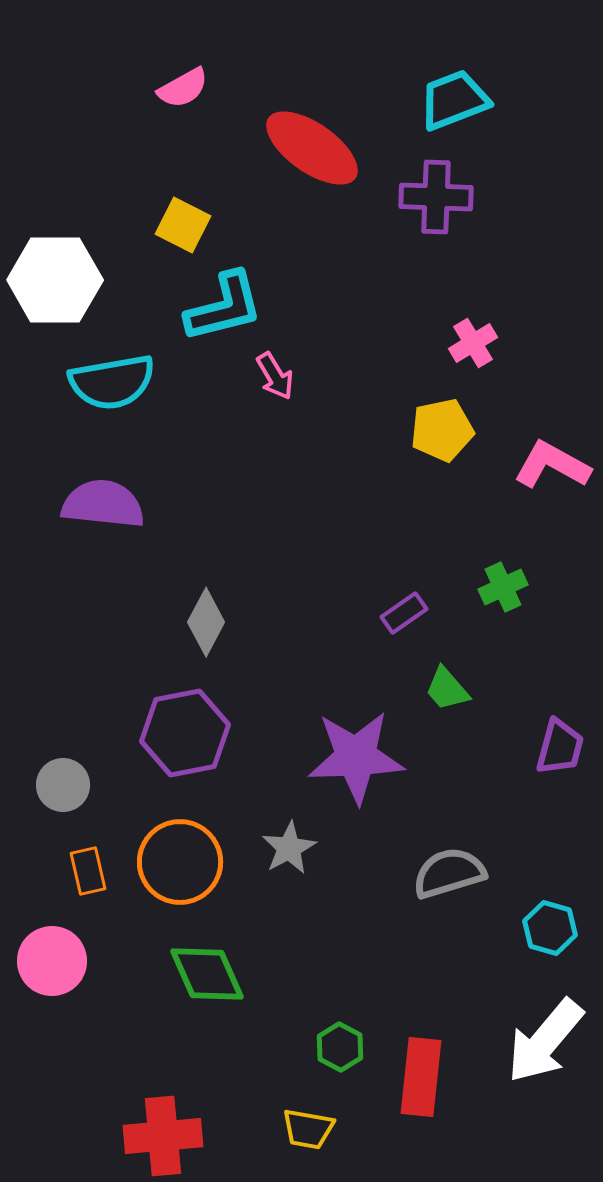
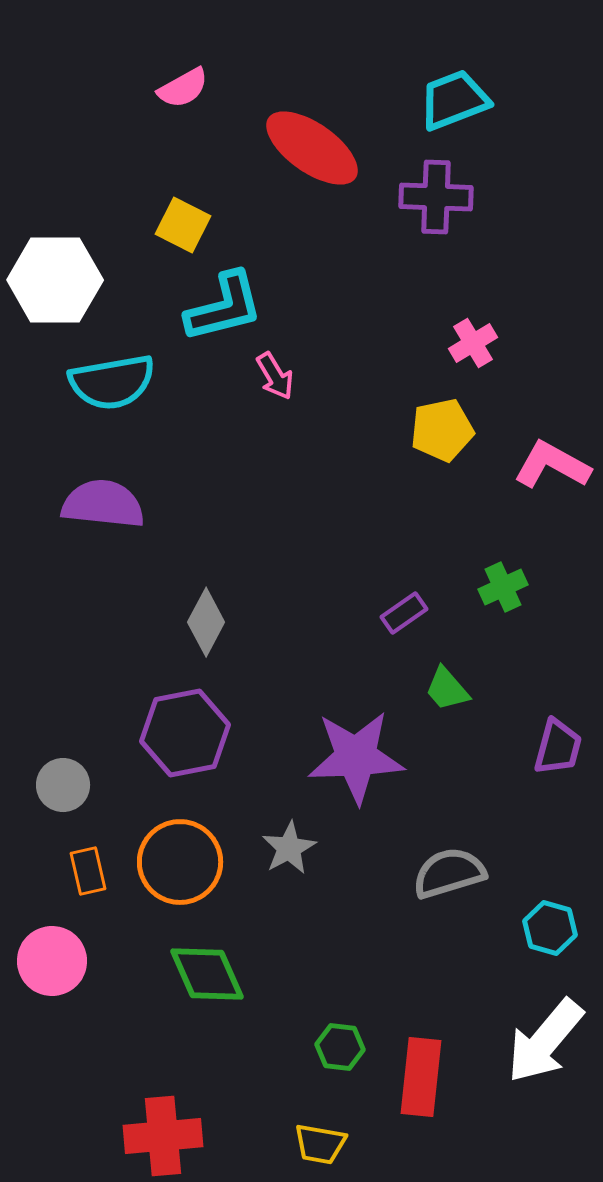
purple trapezoid: moved 2 px left
green hexagon: rotated 21 degrees counterclockwise
yellow trapezoid: moved 12 px right, 15 px down
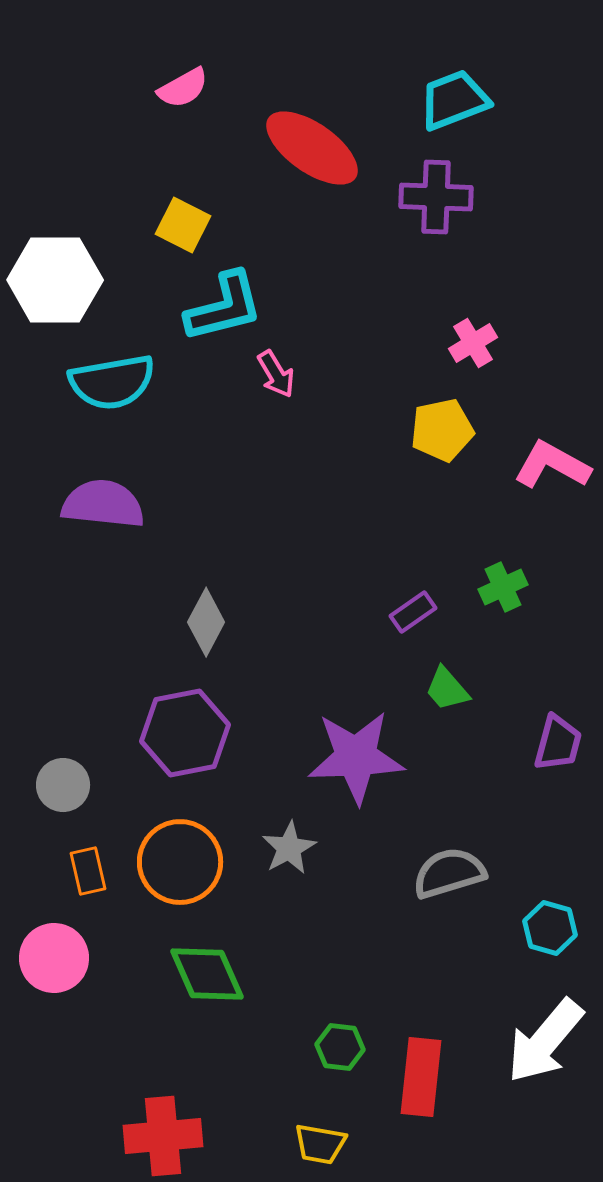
pink arrow: moved 1 px right, 2 px up
purple rectangle: moved 9 px right, 1 px up
purple trapezoid: moved 4 px up
pink circle: moved 2 px right, 3 px up
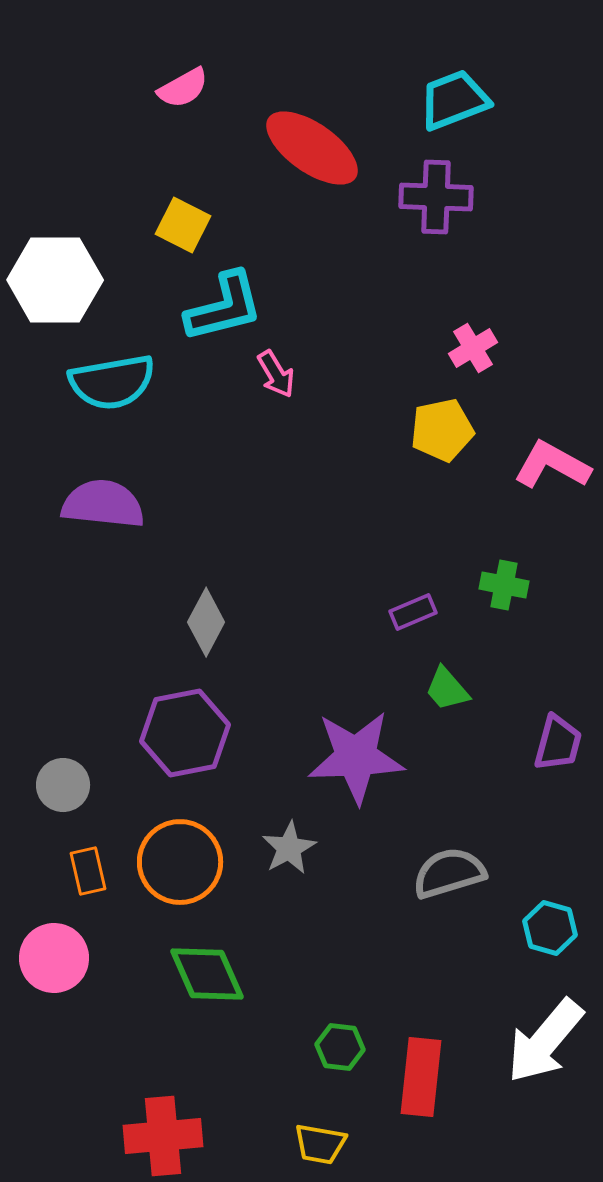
pink cross: moved 5 px down
green cross: moved 1 px right, 2 px up; rotated 36 degrees clockwise
purple rectangle: rotated 12 degrees clockwise
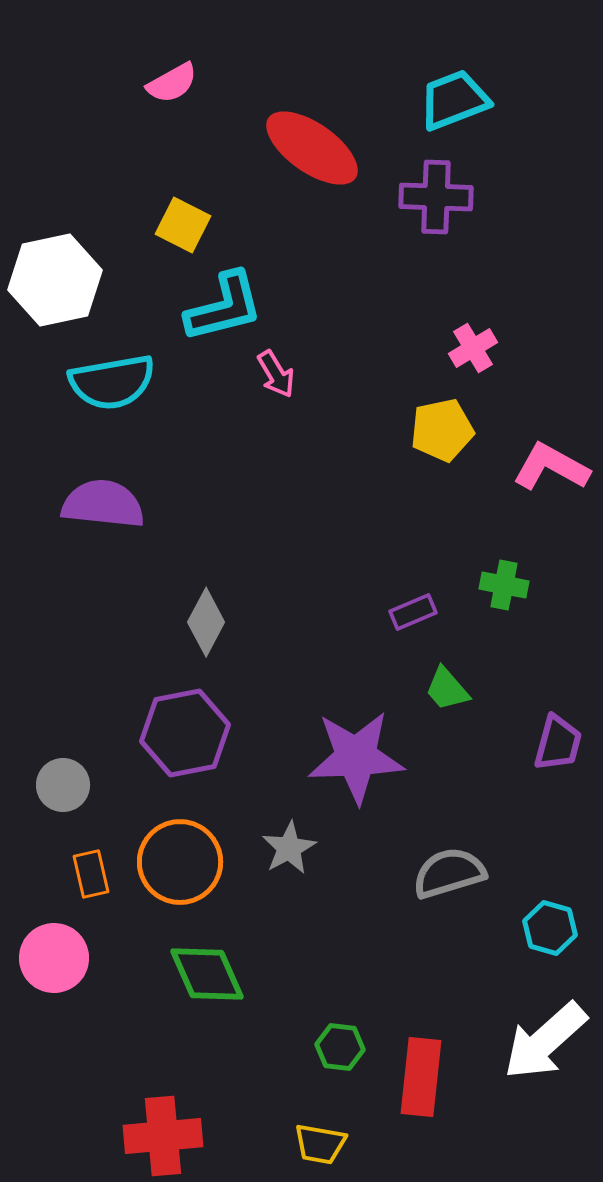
pink semicircle: moved 11 px left, 5 px up
white hexagon: rotated 12 degrees counterclockwise
pink L-shape: moved 1 px left, 2 px down
orange rectangle: moved 3 px right, 3 px down
white arrow: rotated 8 degrees clockwise
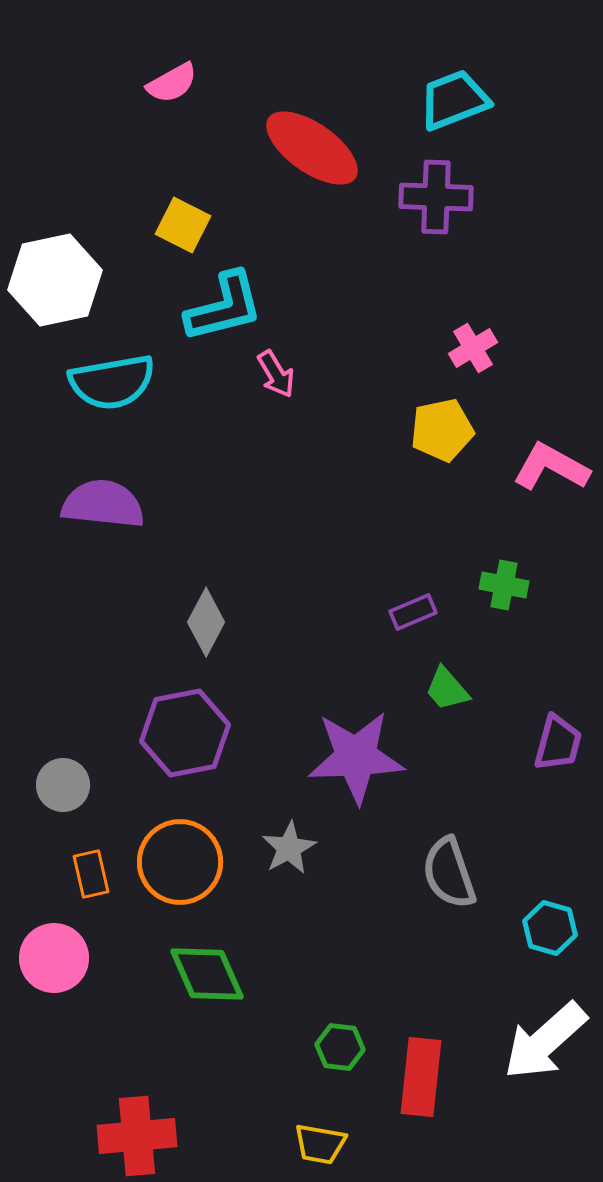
gray semicircle: rotated 92 degrees counterclockwise
red cross: moved 26 px left
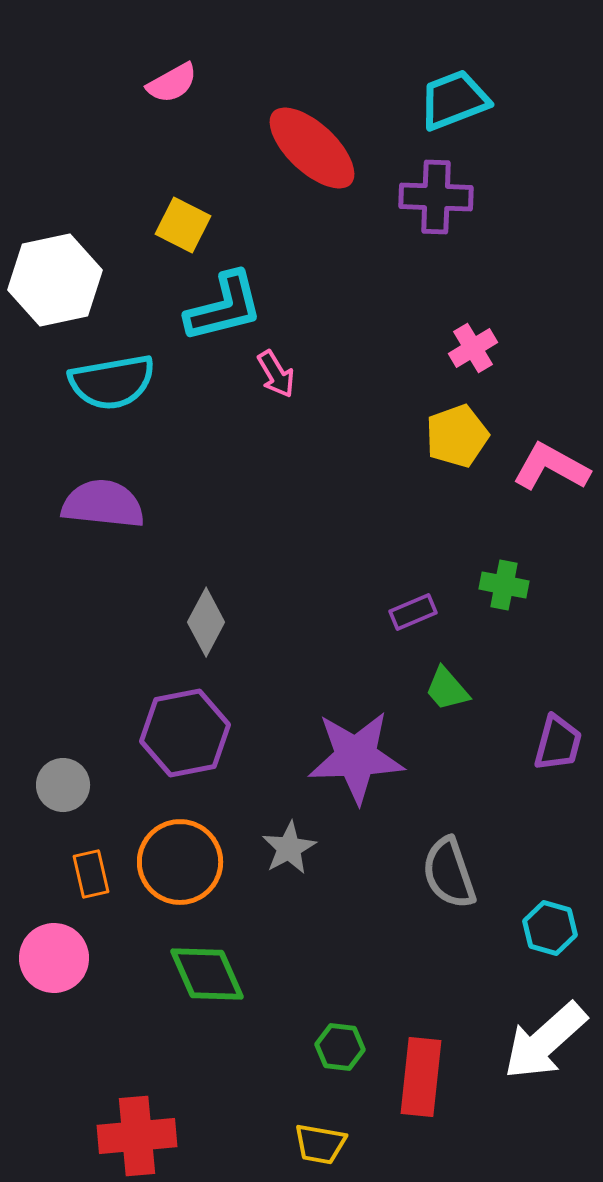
red ellipse: rotated 8 degrees clockwise
yellow pentagon: moved 15 px right, 6 px down; rotated 8 degrees counterclockwise
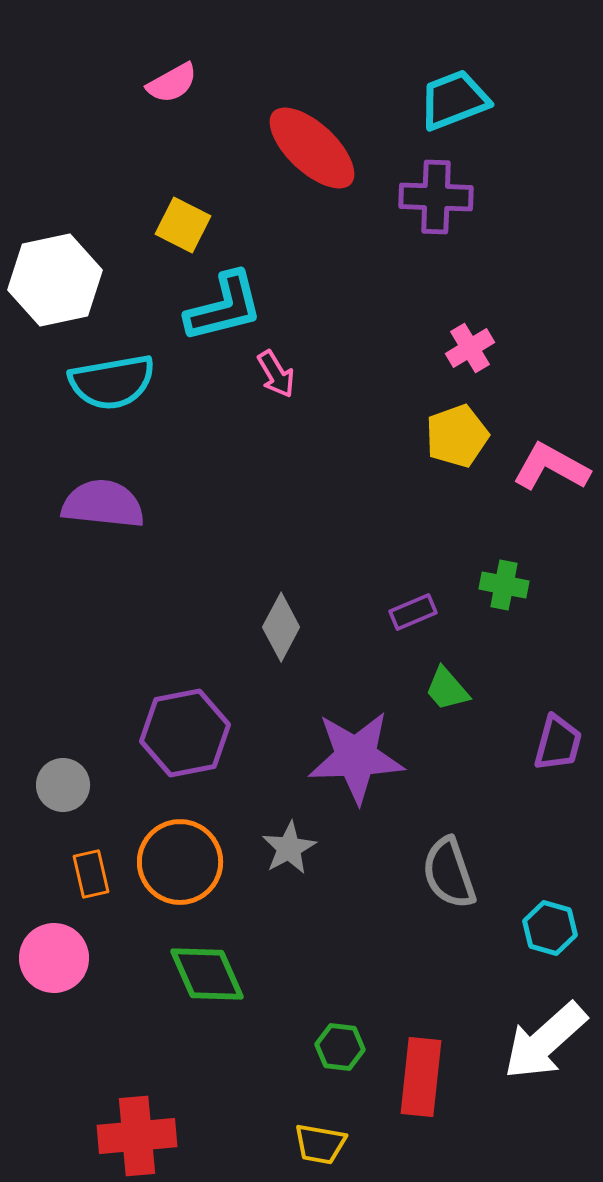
pink cross: moved 3 px left
gray diamond: moved 75 px right, 5 px down
